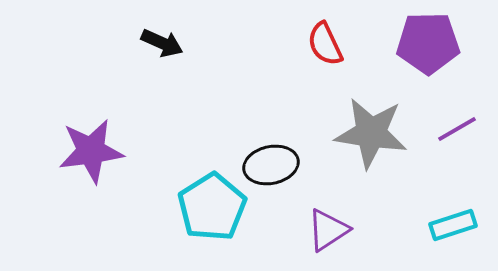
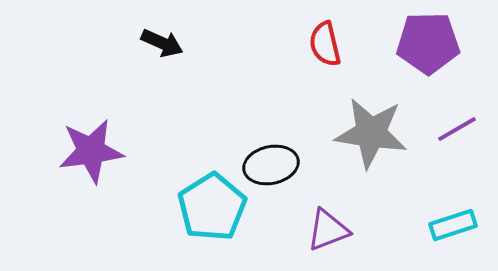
red semicircle: rotated 12 degrees clockwise
purple triangle: rotated 12 degrees clockwise
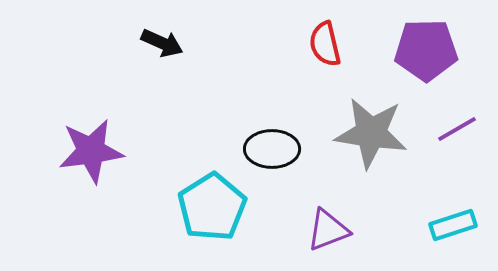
purple pentagon: moved 2 px left, 7 px down
black ellipse: moved 1 px right, 16 px up; rotated 12 degrees clockwise
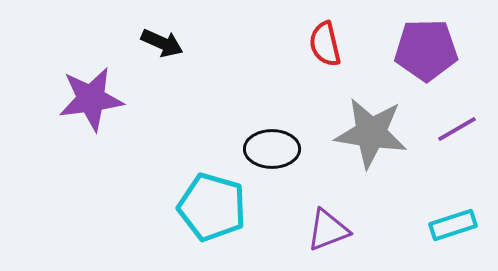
purple star: moved 52 px up
cyan pentagon: rotated 24 degrees counterclockwise
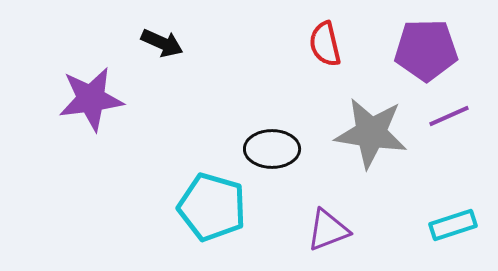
purple line: moved 8 px left, 13 px up; rotated 6 degrees clockwise
